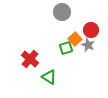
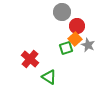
red circle: moved 14 px left, 4 px up
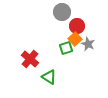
gray star: moved 1 px up
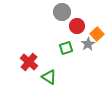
orange square: moved 22 px right, 5 px up
gray star: rotated 16 degrees clockwise
red cross: moved 1 px left, 3 px down
